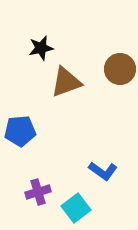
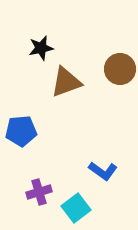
blue pentagon: moved 1 px right
purple cross: moved 1 px right
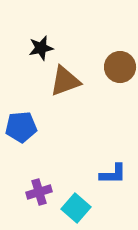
brown circle: moved 2 px up
brown triangle: moved 1 px left, 1 px up
blue pentagon: moved 4 px up
blue L-shape: moved 10 px right, 3 px down; rotated 36 degrees counterclockwise
cyan square: rotated 12 degrees counterclockwise
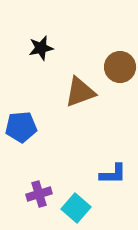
brown triangle: moved 15 px right, 11 px down
purple cross: moved 2 px down
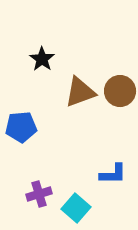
black star: moved 1 px right, 11 px down; rotated 25 degrees counterclockwise
brown circle: moved 24 px down
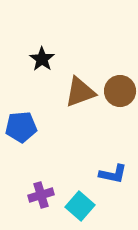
blue L-shape: rotated 12 degrees clockwise
purple cross: moved 2 px right, 1 px down
cyan square: moved 4 px right, 2 px up
